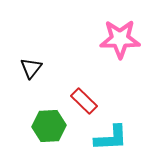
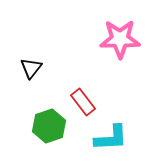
red rectangle: moved 1 px left, 1 px down; rotated 8 degrees clockwise
green hexagon: rotated 16 degrees counterclockwise
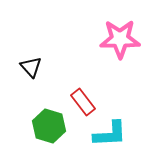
black triangle: moved 1 px up; rotated 20 degrees counterclockwise
green hexagon: rotated 24 degrees counterclockwise
cyan L-shape: moved 1 px left, 4 px up
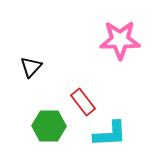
pink star: moved 1 px down
black triangle: rotated 25 degrees clockwise
green hexagon: rotated 16 degrees counterclockwise
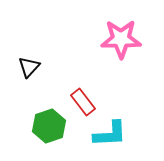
pink star: moved 1 px right, 1 px up
black triangle: moved 2 px left
green hexagon: rotated 20 degrees counterclockwise
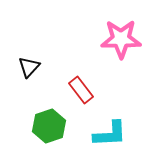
red rectangle: moved 2 px left, 12 px up
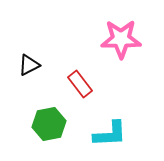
black triangle: moved 2 px up; rotated 20 degrees clockwise
red rectangle: moved 1 px left, 6 px up
green hexagon: moved 2 px up; rotated 8 degrees clockwise
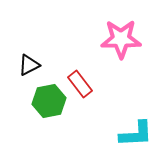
green hexagon: moved 23 px up
cyan L-shape: moved 26 px right
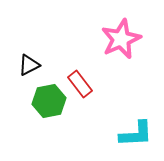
pink star: rotated 24 degrees counterclockwise
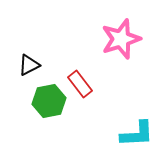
pink star: rotated 6 degrees clockwise
cyan L-shape: moved 1 px right
